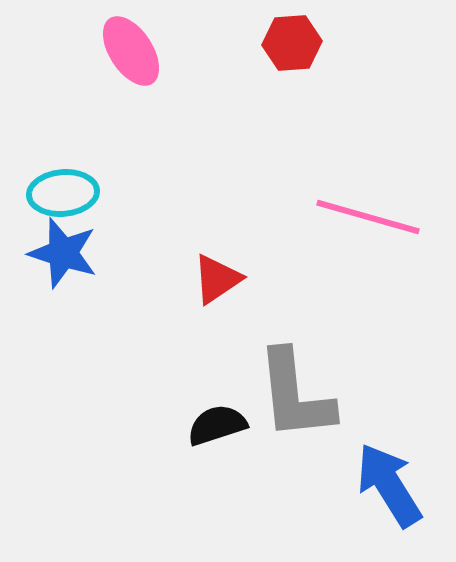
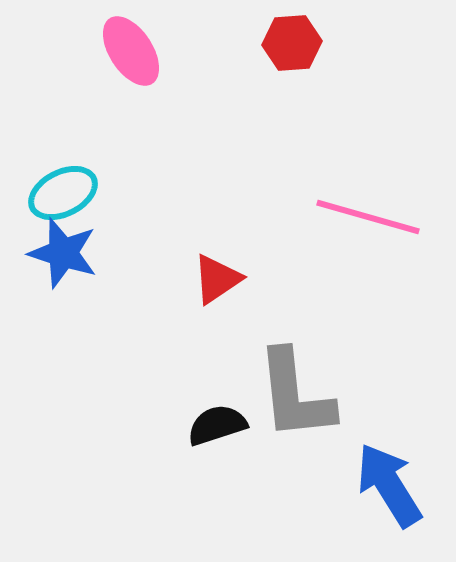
cyan ellipse: rotated 22 degrees counterclockwise
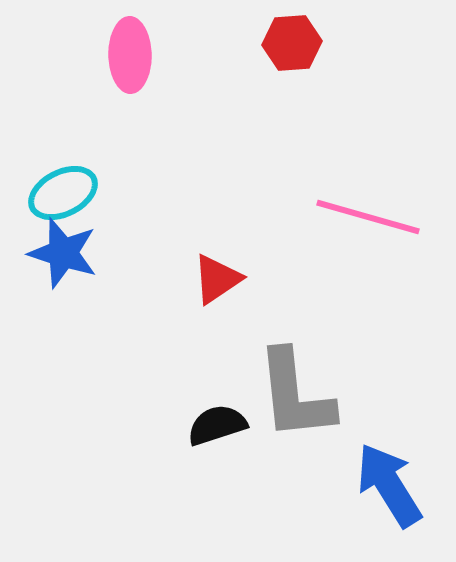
pink ellipse: moved 1 px left, 4 px down; rotated 32 degrees clockwise
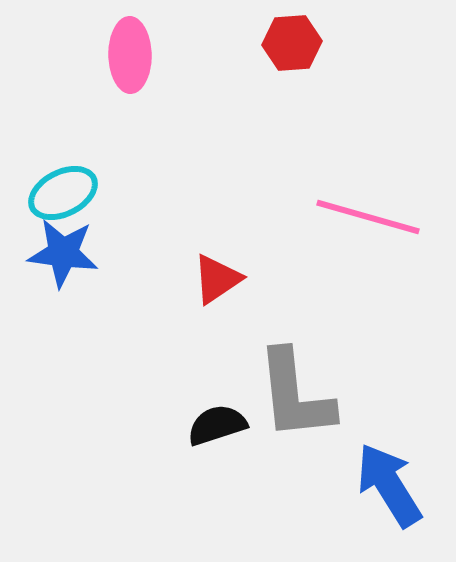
blue star: rotated 10 degrees counterclockwise
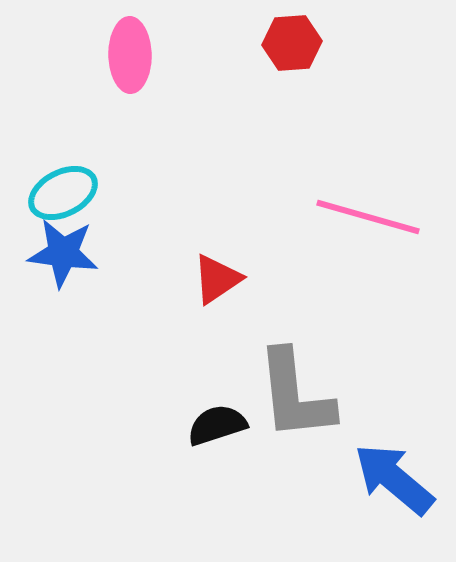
blue arrow: moved 5 px right, 6 px up; rotated 18 degrees counterclockwise
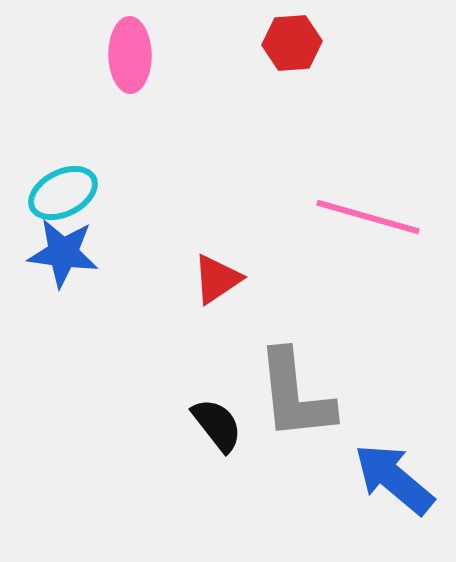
black semicircle: rotated 70 degrees clockwise
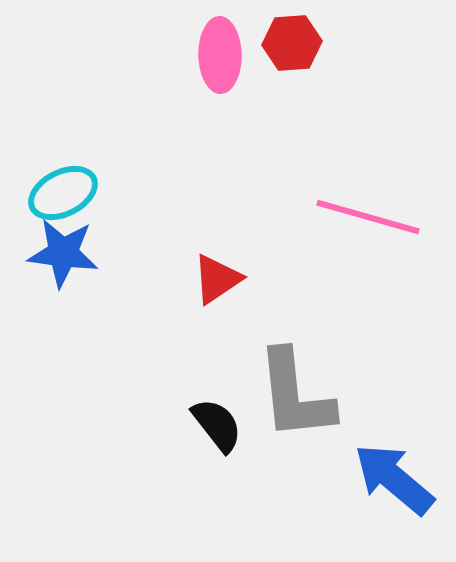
pink ellipse: moved 90 px right
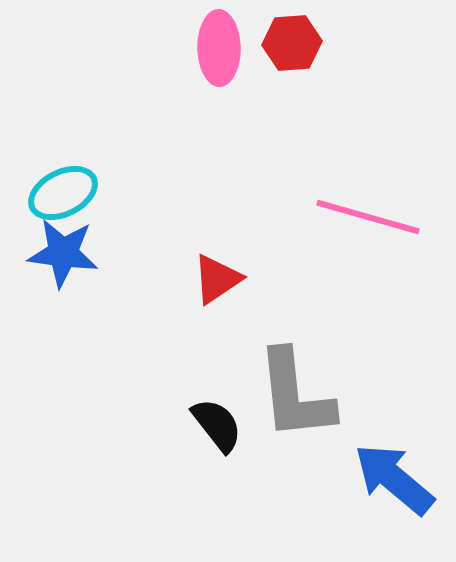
pink ellipse: moved 1 px left, 7 px up
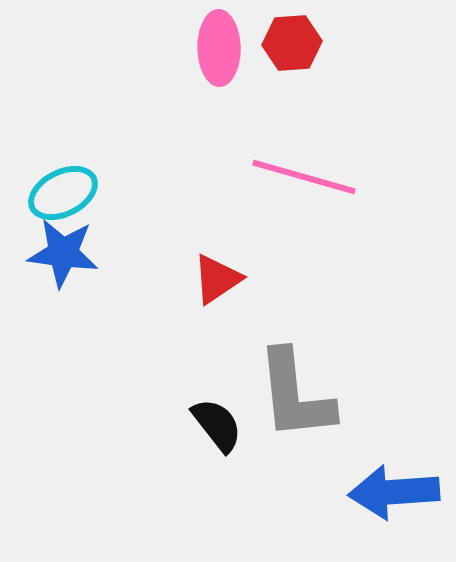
pink line: moved 64 px left, 40 px up
blue arrow: moved 13 px down; rotated 44 degrees counterclockwise
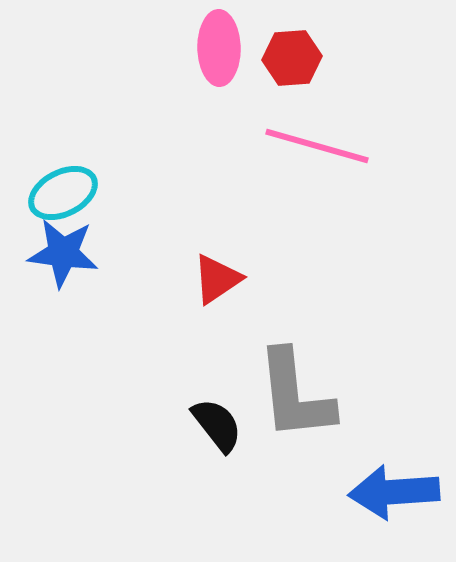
red hexagon: moved 15 px down
pink line: moved 13 px right, 31 px up
